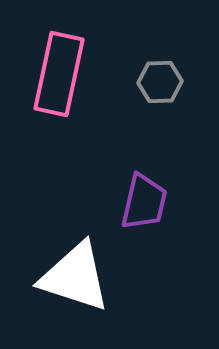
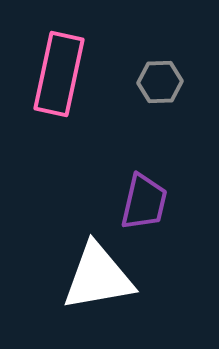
white triangle: moved 23 px right; rotated 28 degrees counterclockwise
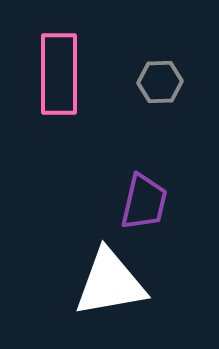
pink rectangle: rotated 12 degrees counterclockwise
white triangle: moved 12 px right, 6 px down
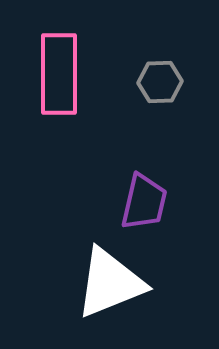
white triangle: rotated 12 degrees counterclockwise
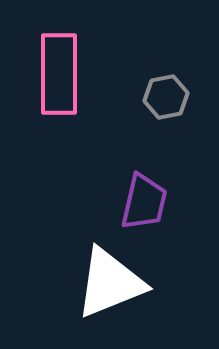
gray hexagon: moved 6 px right, 15 px down; rotated 9 degrees counterclockwise
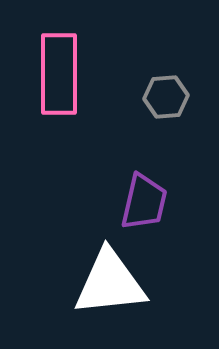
gray hexagon: rotated 6 degrees clockwise
white triangle: rotated 16 degrees clockwise
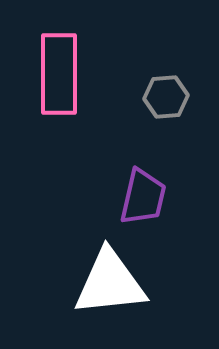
purple trapezoid: moved 1 px left, 5 px up
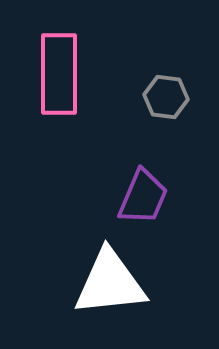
gray hexagon: rotated 12 degrees clockwise
purple trapezoid: rotated 10 degrees clockwise
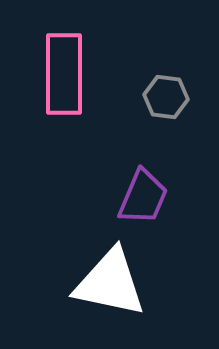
pink rectangle: moved 5 px right
white triangle: rotated 18 degrees clockwise
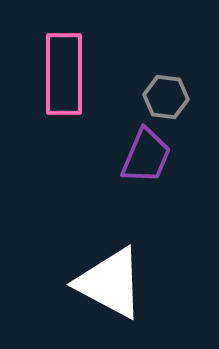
purple trapezoid: moved 3 px right, 41 px up
white triangle: rotated 16 degrees clockwise
